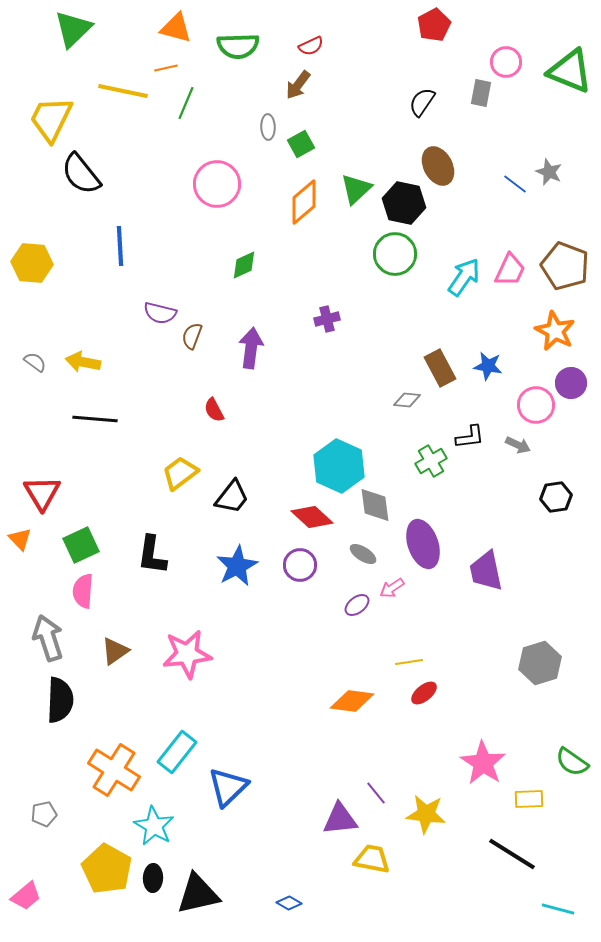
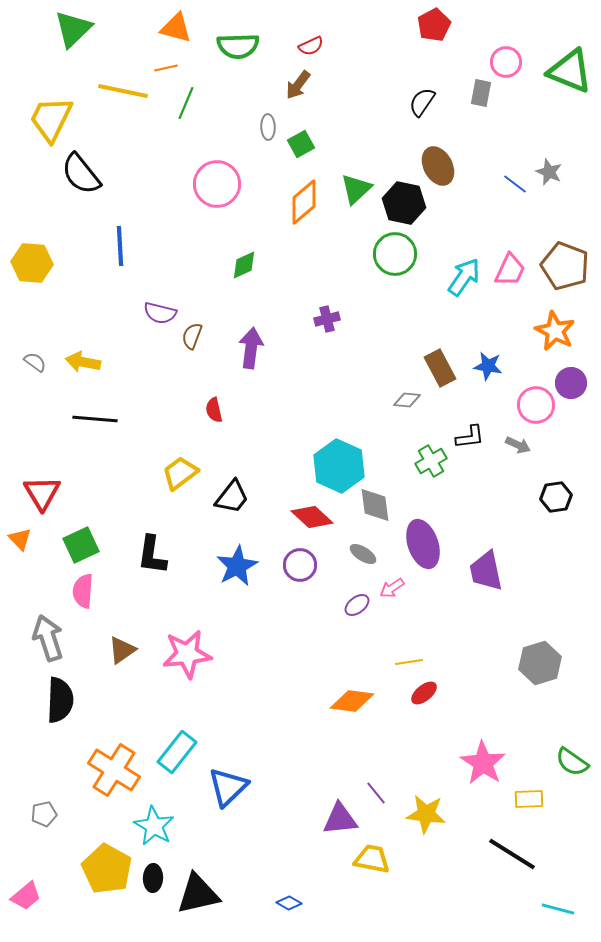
red semicircle at (214, 410): rotated 15 degrees clockwise
brown triangle at (115, 651): moved 7 px right, 1 px up
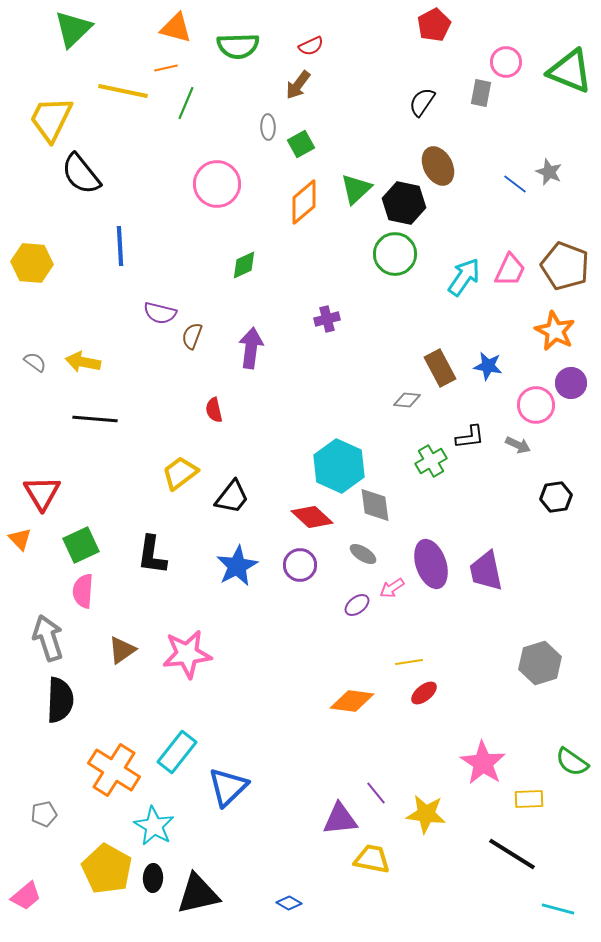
purple ellipse at (423, 544): moved 8 px right, 20 px down
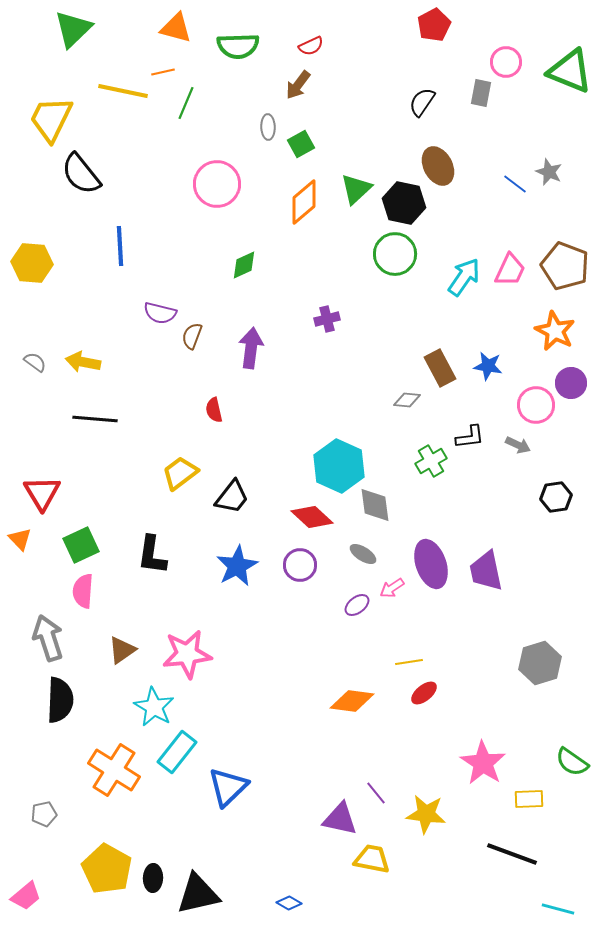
orange line at (166, 68): moved 3 px left, 4 px down
purple triangle at (340, 819): rotated 18 degrees clockwise
cyan star at (154, 826): moved 119 px up
black line at (512, 854): rotated 12 degrees counterclockwise
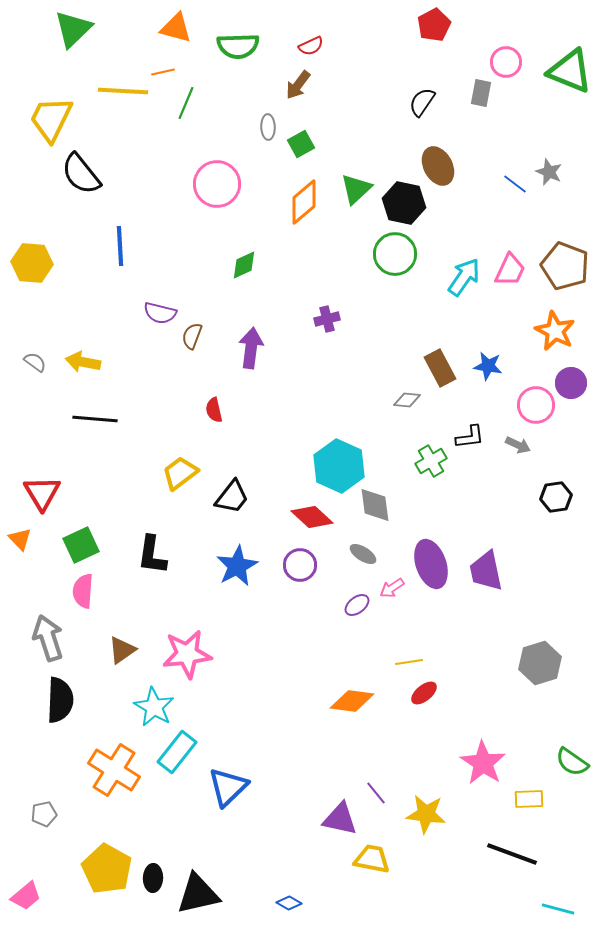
yellow line at (123, 91): rotated 9 degrees counterclockwise
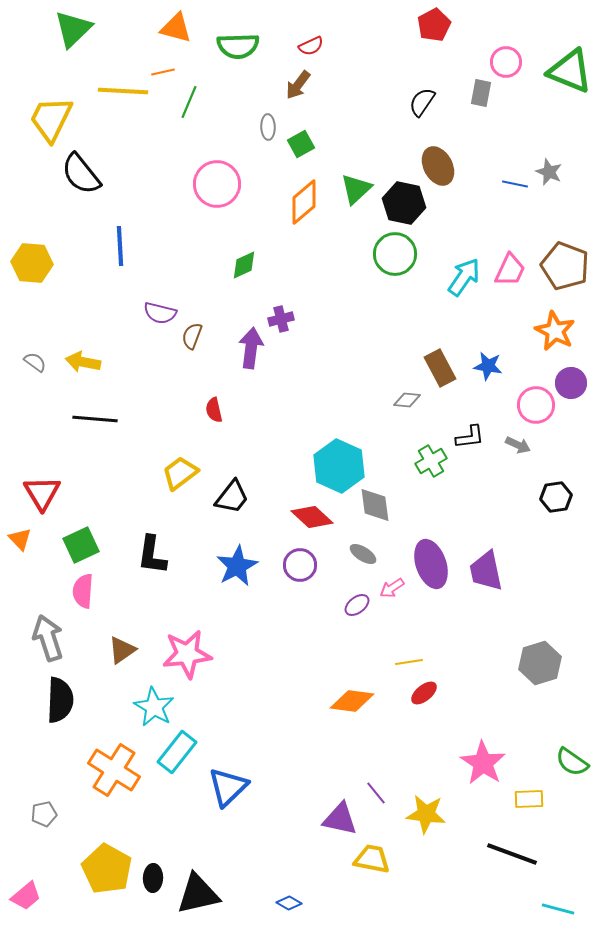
green line at (186, 103): moved 3 px right, 1 px up
blue line at (515, 184): rotated 25 degrees counterclockwise
purple cross at (327, 319): moved 46 px left
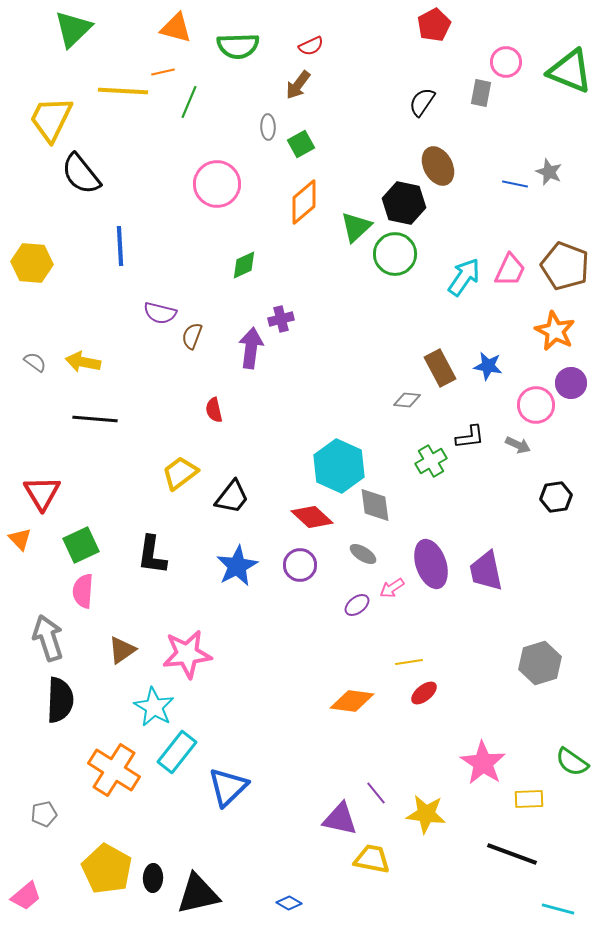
green triangle at (356, 189): moved 38 px down
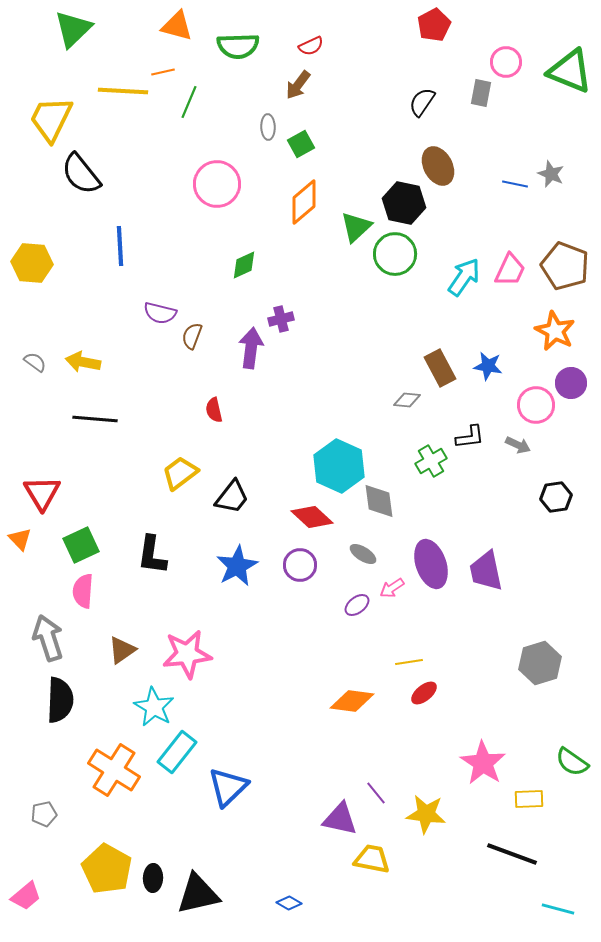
orange triangle at (176, 28): moved 1 px right, 2 px up
gray star at (549, 172): moved 2 px right, 2 px down
gray diamond at (375, 505): moved 4 px right, 4 px up
